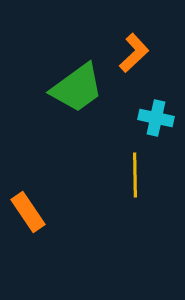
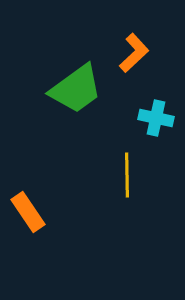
green trapezoid: moved 1 px left, 1 px down
yellow line: moved 8 px left
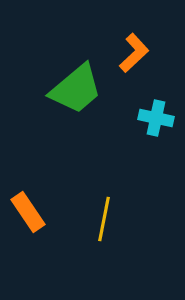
green trapezoid: rotated 4 degrees counterclockwise
yellow line: moved 23 px left, 44 px down; rotated 12 degrees clockwise
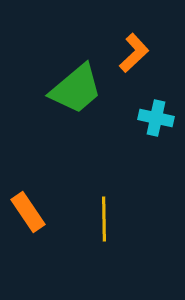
yellow line: rotated 12 degrees counterclockwise
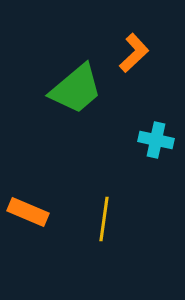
cyan cross: moved 22 px down
orange rectangle: rotated 33 degrees counterclockwise
yellow line: rotated 9 degrees clockwise
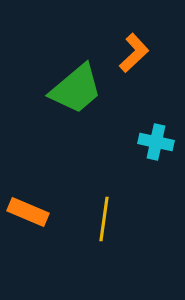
cyan cross: moved 2 px down
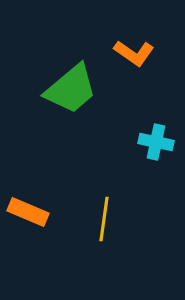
orange L-shape: rotated 78 degrees clockwise
green trapezoid: moved 5 px left
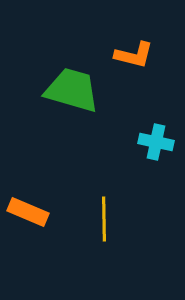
orange L-shape: moved 2 px down; rotated 21 degrees counterclockwise
green trapezoid: moved 1 px right, 1 px down; rotated 124 degrees counterclockwise
yellow line: rotated 9 degrees counterclockwise
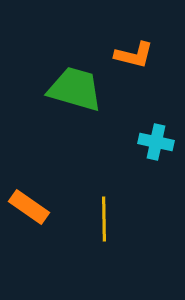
green trapezoid: moved 3 px right, 1 px up
orange rectangle: moved 1 px right, 5 px up; rotated 12 degrees clockwise
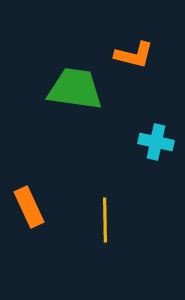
green trapezoid: rotated 8 degrees counterclockwise
orange rectangle: rotated 30 degrees clockwise
yellow line: moved 1 px right, 1 px down
